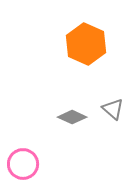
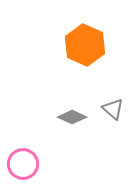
orange hexagon: moved 1 px left, 1 px down
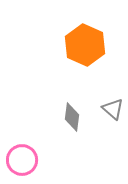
gray diamond: rotated 72 degrees clockwise
pink circle: moved 1 px left, 4 px up
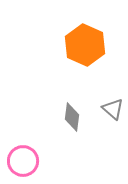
pink circle: moved 1 px right, 1 px down
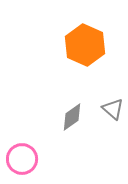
gray diamond: rotated 48 degrees clockwise
pink circle: moved 1 px left, 2 px up
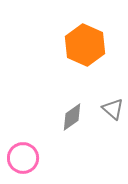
pink circle: moved 1 px right, 1 px up
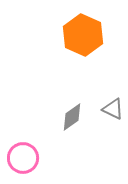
orange hexagon: moved 2 px left, 10 px up
gray triangle: rotated 15 degrees counterclockwise
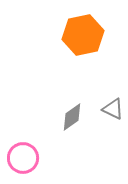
orange hexagon: rotated 24 degrees clockwise
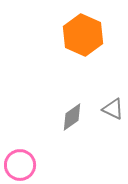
orange hexagon: rotated 24 degrees counterclockwise
pink circle: moved 3 px left, 7 px down
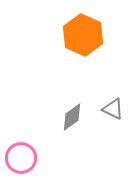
pink circle: moved 1 px right, 7 px up
